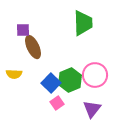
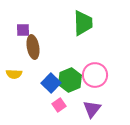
brown ellipse: rotated 15 degrees clockwise
pink square: moved 2 px right, 2 px down
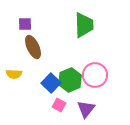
green trapezoid: moved 1 px right, 2 px down
purple square: moved 2 px right, 6 px up
brown ellipse: rotated 15 degrees counterclockwise
pink square: rotated 24 degrees counterclockwise
purple triangle: moved 6 px left
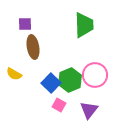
brown ellipse: rotated 15 degrees clockwise
yellow semicircle: rotated 28 degrees clockwise
purple triangle: moved 3 px right, 1 px down
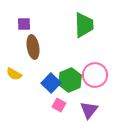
purple square: moved 1 px left
